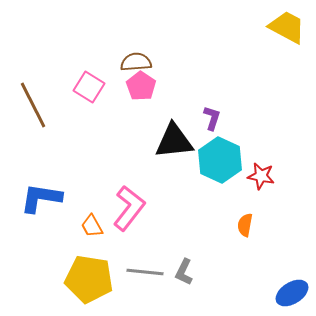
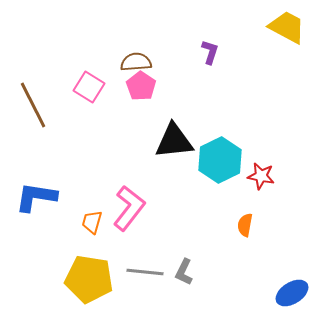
purple L-shape: moved 2 px left, 66 px up
cyan hexagon: rotated 9 degrees clockwise
blue L-shape: moved 5 px left, 1 px up
orange trapezoid: moved 4 px up; rotated 45 degrees clockwise
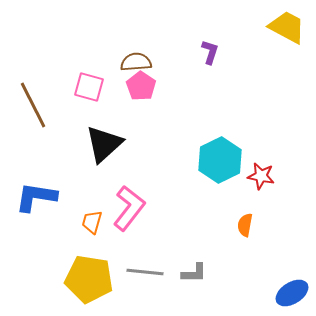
pink square: rotated 16 degrees counterclockwise
black triangle: moved 70 px left, 3 px down; rotated 36 degrees counterclockwise
gray L-shape: moved 10 px right, 1 px down; rotated 116 degrees counterclockwise
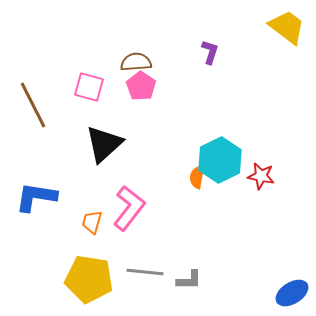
yellow trapezoid: rotated 9 degrees clockwise
orange semicircle: moved 48 px left, 48 px up
gray L-shape: moved 5 px left, 7 px down
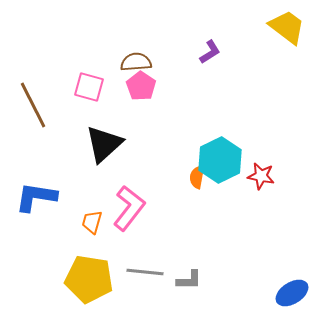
purple L-shape: rotated 40 degrees clockwise
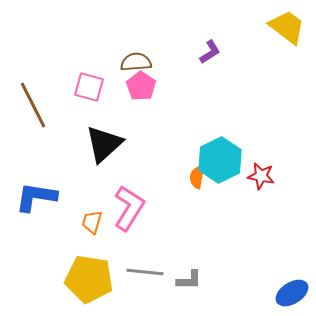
pink L-shape: rotated 6 degrees counterclockwise
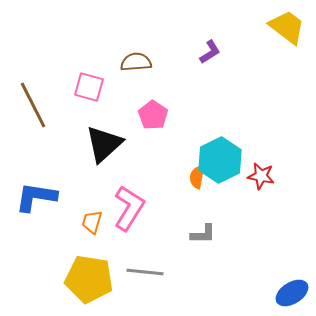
pink pentagon: moved 12 px right, 29 px down
gray L-shape: moved 14 px right, 46 px up
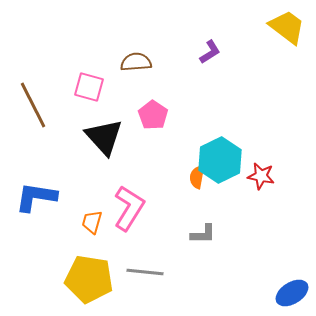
black triangle: moved 7 px up; rotated 30 degrees counterclockwise
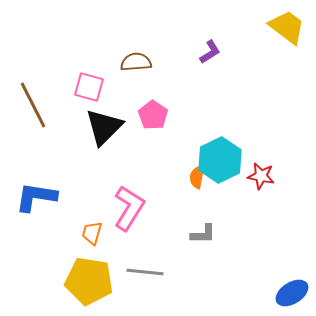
black triangle: moved 10 px up; rotated 27 degrees clockwise
orange trapezoid: moved 11 px down
yellow pentagon: moved 2 px down
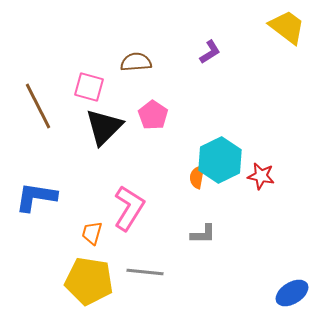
brown line: moved 5 px right, 1 px down
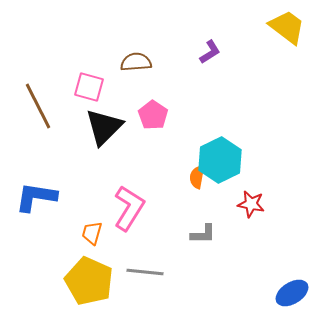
red star: moved 10 px left, 28 px down
yellow pentagon: rotated 15 degrees clockwise
